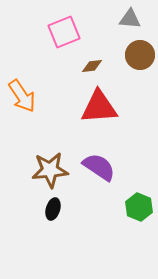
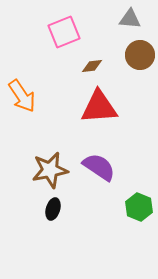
brown star: rotated 6 degrees counterclockwise
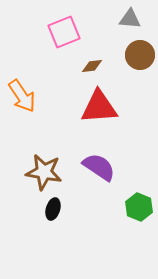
brown star: moved 6 px left, 2 px down; rotated 21 degrees clockwise
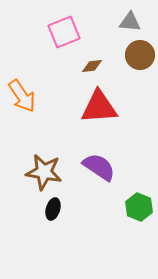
gray triangle: moved 3 px down
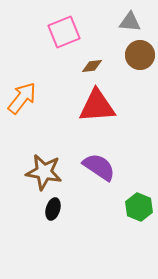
orange arrow: moved 2 px down; rotated 108 degrees counterclockwise
red triangle: moved 2 px left, 1 px up
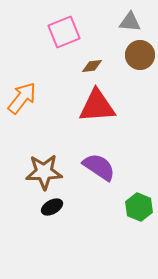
brown star: rotated 12 degrees counterclockwise
black ellipse: moved 1 px left, 2 px up; rotated 45 degrees clockwise
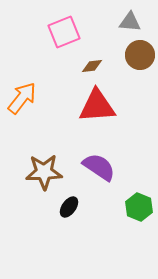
black ellipse: moved 17 px right; rotated 25 degrees counterclockwise
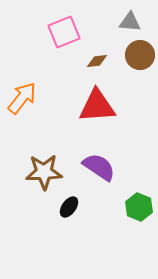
brown diamond: moved 5 px right, 5 px up
